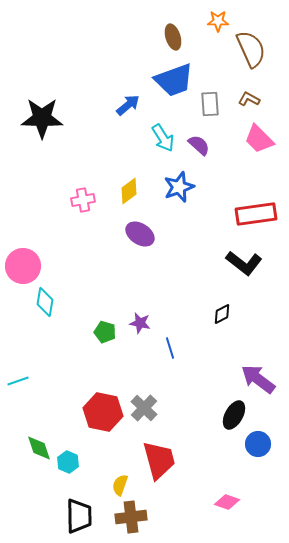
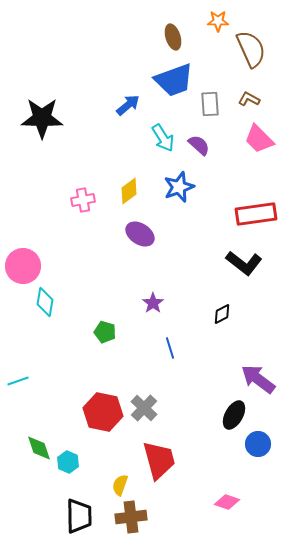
purple star: moved 13 px right, 20 px up; rotated 25 degrees clockwise
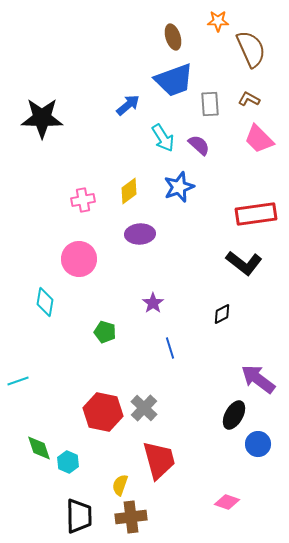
purple ellipse: rotated 36 degrees counterclockwise
pink circle: moved 56 px right, 7 px up
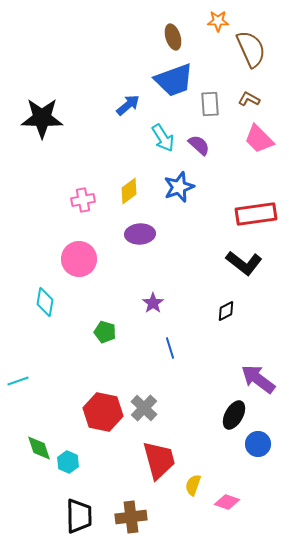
black diamond: moved 4 px right, 3 px up
yellow semicircle: moved 73 px right
